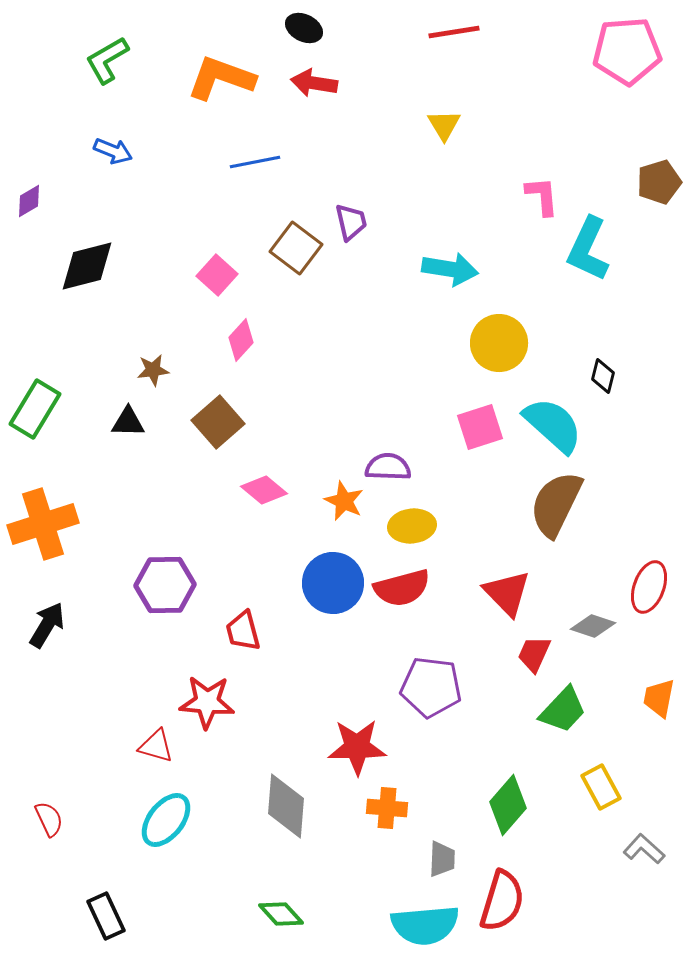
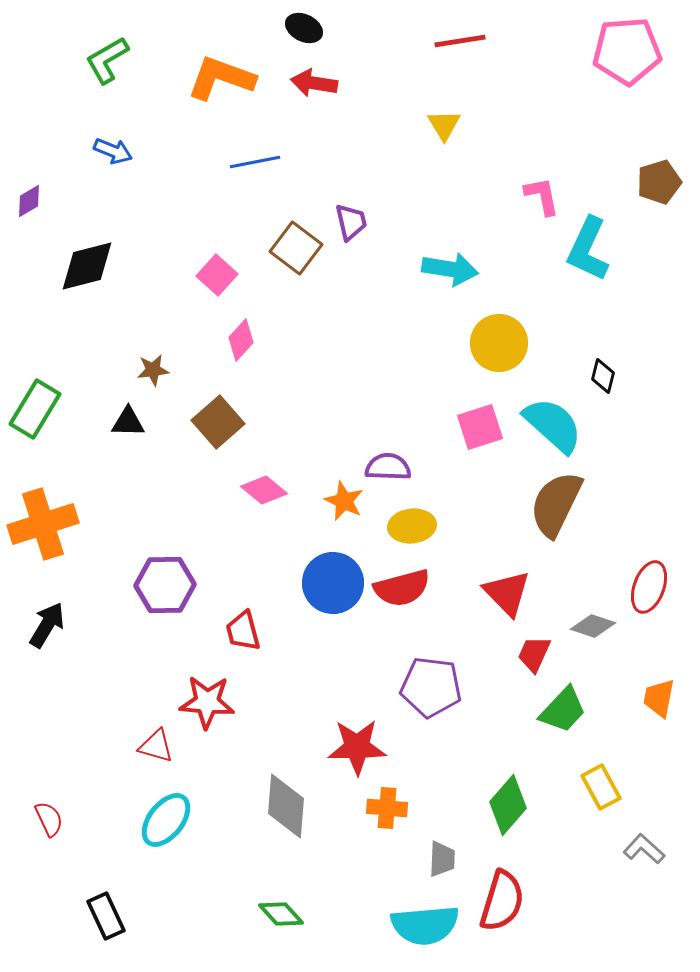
red line at (454, 32): moved 6 px right, 9 px down
pink L-shape at (542, 196): rotated 6 degrees counterclockwise
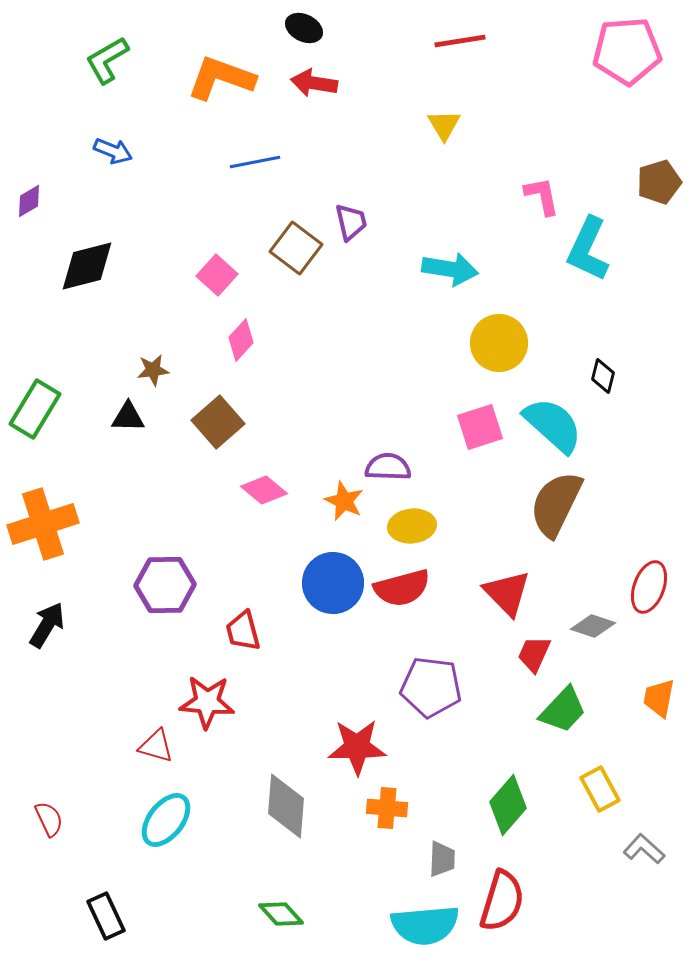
black triangle at (128, 422): moved 5 px up
yellow rectangle at (601, 787): moved 1 px left, 2 px down
